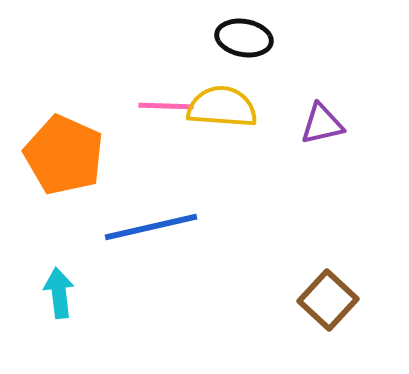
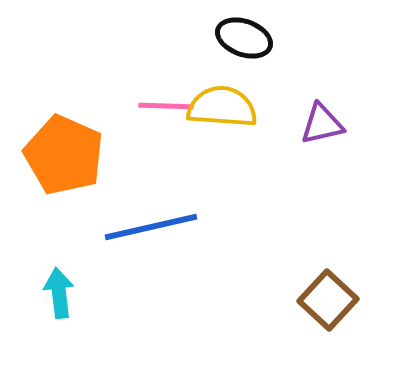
black ellipse: rotated 10 degrees clockwise
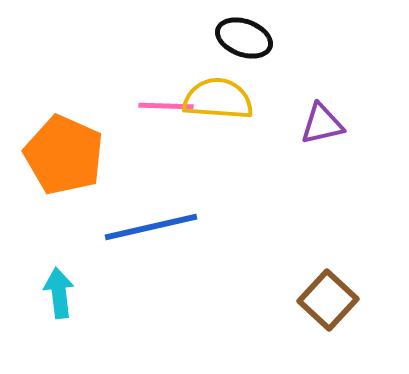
yellow semicircle: moved 4 px left, 8 px up
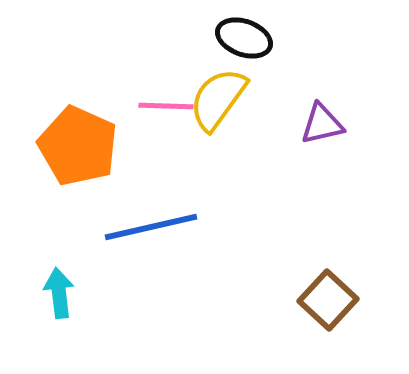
yellow semicircle: rotated 58 degrees counterclockwise
orange pentagon: moved 14 px right, 9 px up
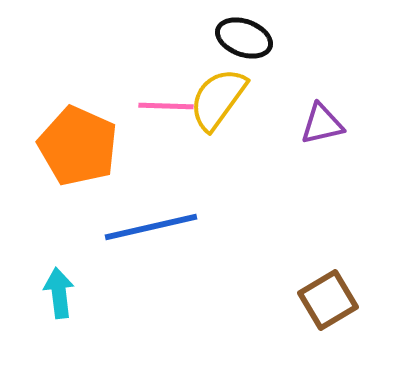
brown square: rotated 16 degrees clockwise
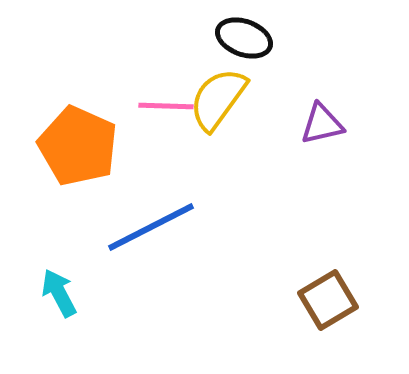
blue line: rotated 14 degrees counterclockwise
cyan arrow: rotated 21 degrees counterclockwise
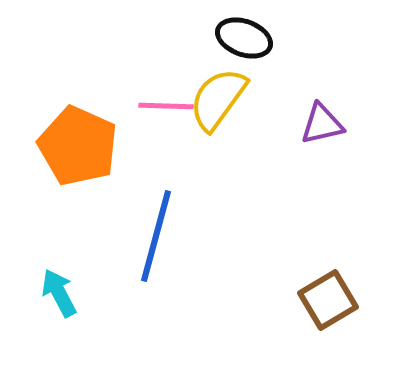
blue line: moved 5 px right, 9 px down; rotated 48 degrees counterclockwise
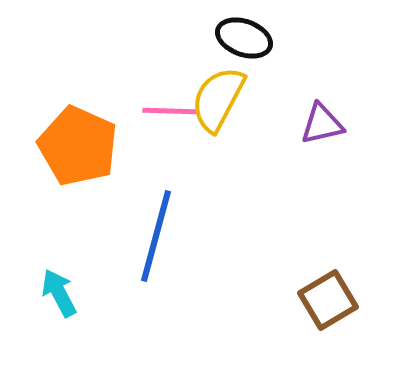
yellow semicircle: rotated 8 degrees counterclockwise
pink line: moved 4 px right, 5 px down
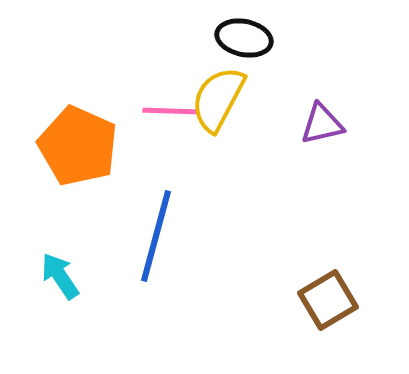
black ellipse: rotated 8 degrees counterclockwise
cyan arrow: moved 1 px right, 17 px up; rotated 6 degrees counterclockwise
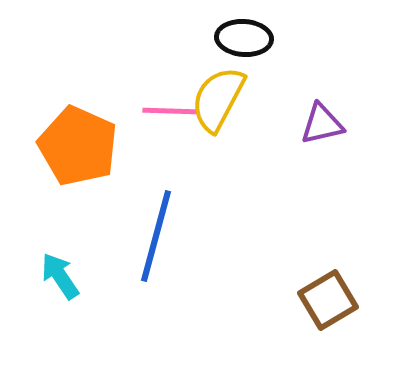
black ellipse: rotated 8 degrees counterclockwise
